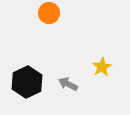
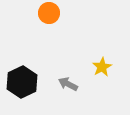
black hexagon: moved 5 px left
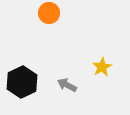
gray arrow: moved 1 px left, 1 px down
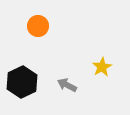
orange circle: moved 11 px left, 13 px down
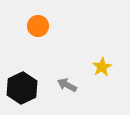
black hexagon: moved 6 px down
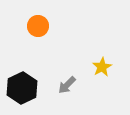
gray arrow: rotated 72 degrees counterclockwise
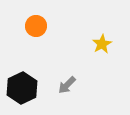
orange circle: moved 2 px left
yellow star: moved 23 px up
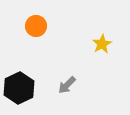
black hexagon: moved 3 px left
